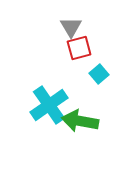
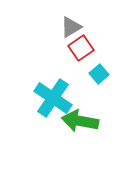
gray triangle: rotated 30 degrees clockwise
red square: moved 2 px right; rotated 20 degrees counterclockwise
cyan cross: moved 4 px right, 7 px up; rotated 21 degrees counterclockwise
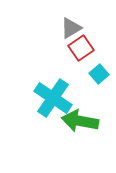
gray triangle: moved 1 px down
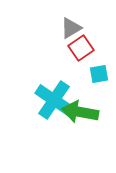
cyan square: rotated 30 degrees clockwise
cyan cross: moved 1 px right, 2 px down
green arrow: moved 9 px up
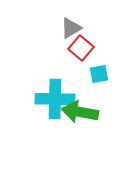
red square: rotated 15 degrees counterclockwise
cyan cross: moved 1 px right, 1 px up; rotated 33 degrees counterclockwise
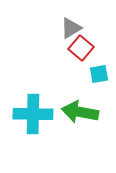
cyan cross: moved 22 px left, 15 px down
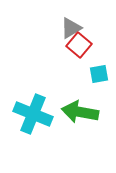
red square: moved 2 px left, 3 px up
cyan cross: rotated 21 degrees clockwise
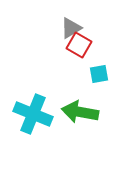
red square: rotated 10 degrees counterclockwise
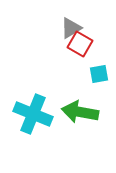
red square: moved 1 px right, 1 px up
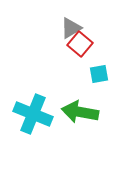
red square: rotated 10 degrees clockwise
